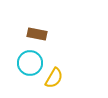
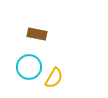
cyan circle: moved 1 px left, 4 px down
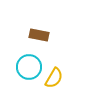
brown rectangle: moved 2 px right, 1 px down
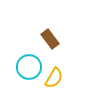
brown rectangle: moved 11 px right, 4 px down; rotated 42 degrees clockwise
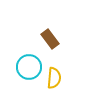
yellow semicircle: rotated 25 degrees counterclockwise
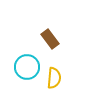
cyan circle: moved 2 px left
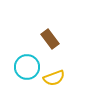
yellow semicircle: rotated 65 degrees clockwise
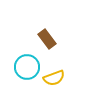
brown rectangle: moved 3 px left
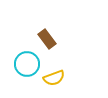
cyan circle: moved 3 px up
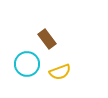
yellow semicircle: moved 6 px right, 6 px up
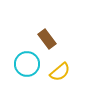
yellow semicircle: rotated 20 degrees counterclockwise
